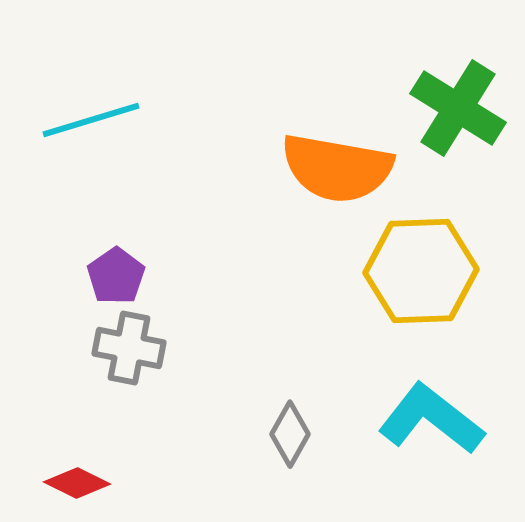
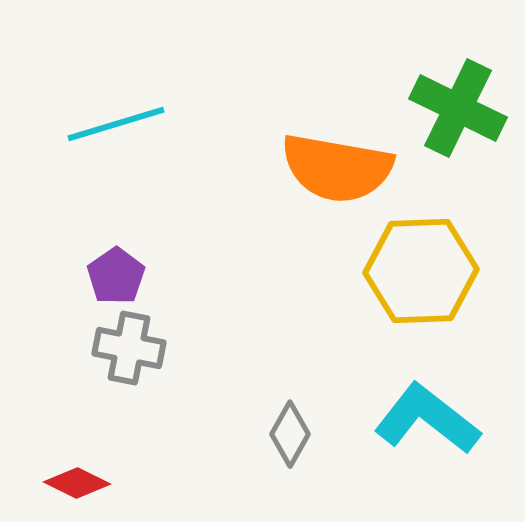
green cross: rotated 6 degrees counterclockwise
cyan line: moved 25 px right, 4 px down
cyan L-shape: moved 4 px left
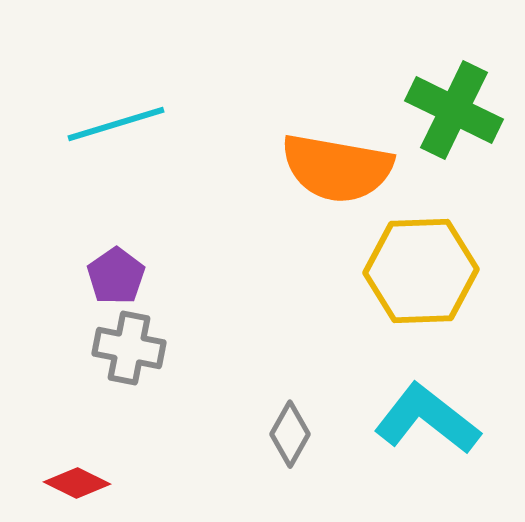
green cross: moved 4 px left, 2 px down
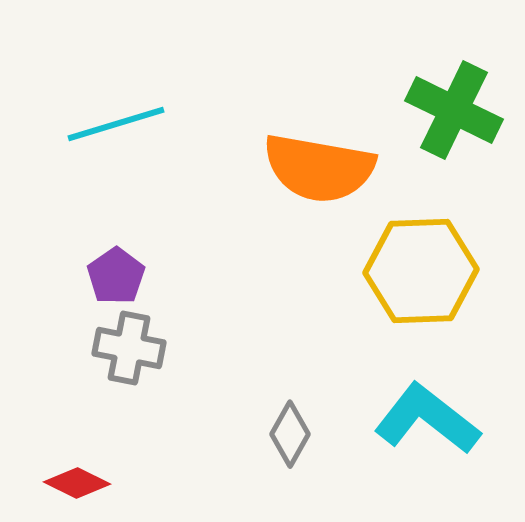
orange semicircle: moved 18 px left
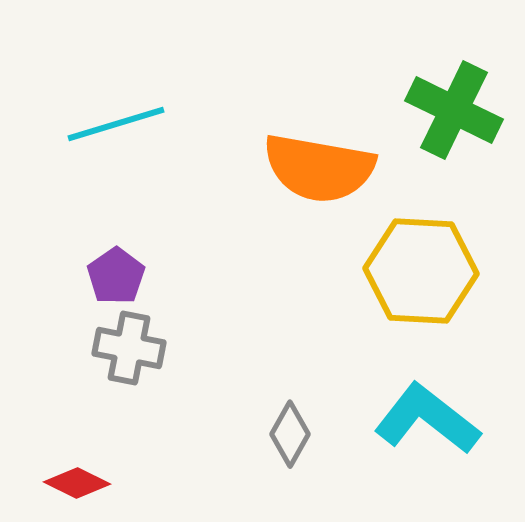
yellow hexagon: rotated 5 degrees clockwise
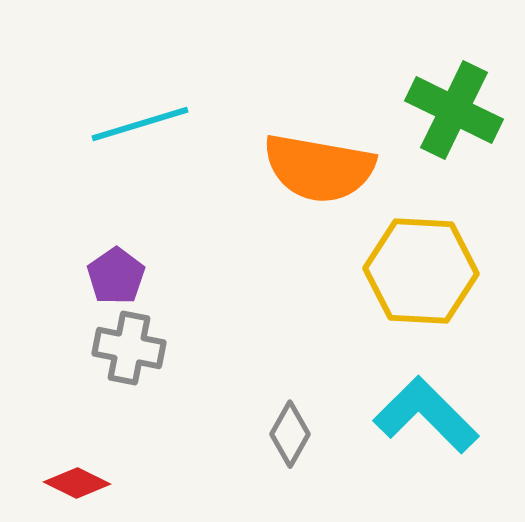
cyan line: moved 24 px right
cyan L-shape: moved 1 px left, 4 px up; rotated 7 degrees clockwise
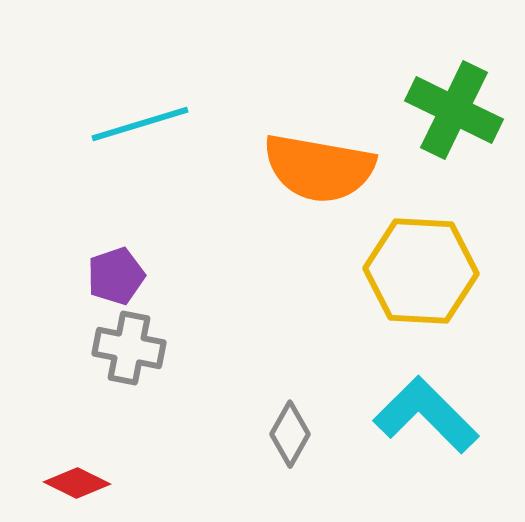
purple pentagon: rotated 16 degrees clockwise
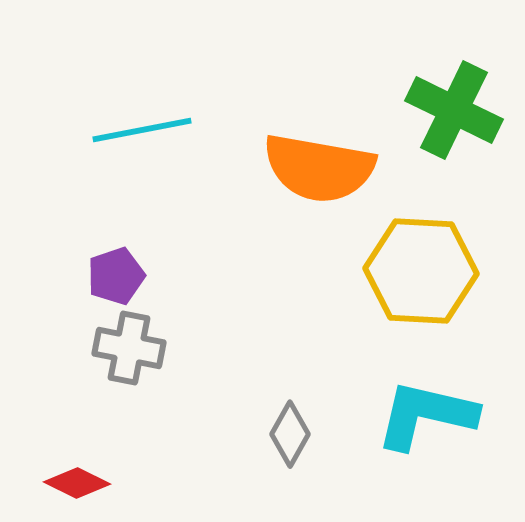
cyan line: moved 2 px right, 6 px down; rotated 6 degrees clockwise
cyan L-shape: rotated 32 degrees counterclockwise
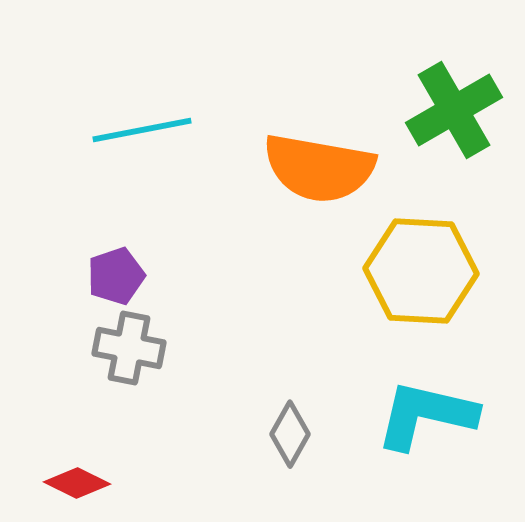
green cross: rotated 34 degrees clockwise
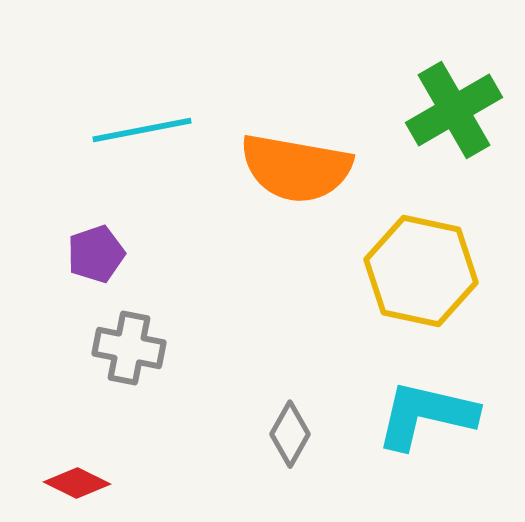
orange semicircle: moved 23 px left
yellow hexagon: rotated 9 degrees clockwise
purple pentagon: moved 20 px left, 22 px up
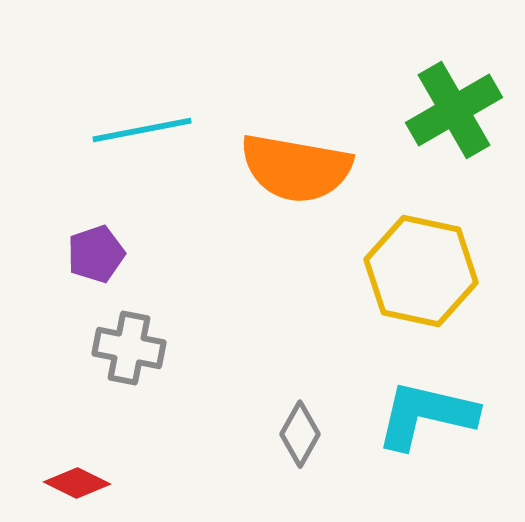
gray diamond: moved 10 px right
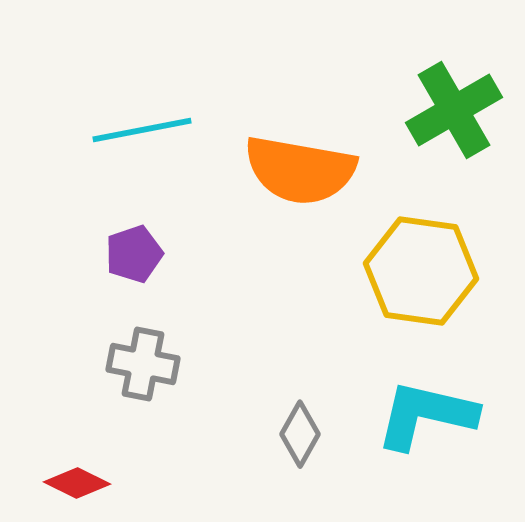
orange semicircle: moved 4 px right, 2 px down
purple pentagon: moved 38 px right
yellow hexagon: rotated 4 degrees counterclockwise
gray cross: moved 14 px right, 16 px down
